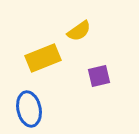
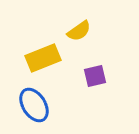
purple square: moved 4 px left
blue ellipse: moved 5 px right, 4 px up; rotated 20 degrees counterclockwise
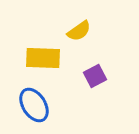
yellow rectangle: rotated 24 degrees clockwise
purple square: rotated 15 degrees counterclockwise
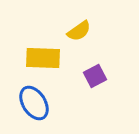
blue ellipse: moved 2 px up
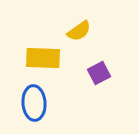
purple square: moved 4 px right, 3 px up
blue ellipse: rotated 28 degrees clockwise
